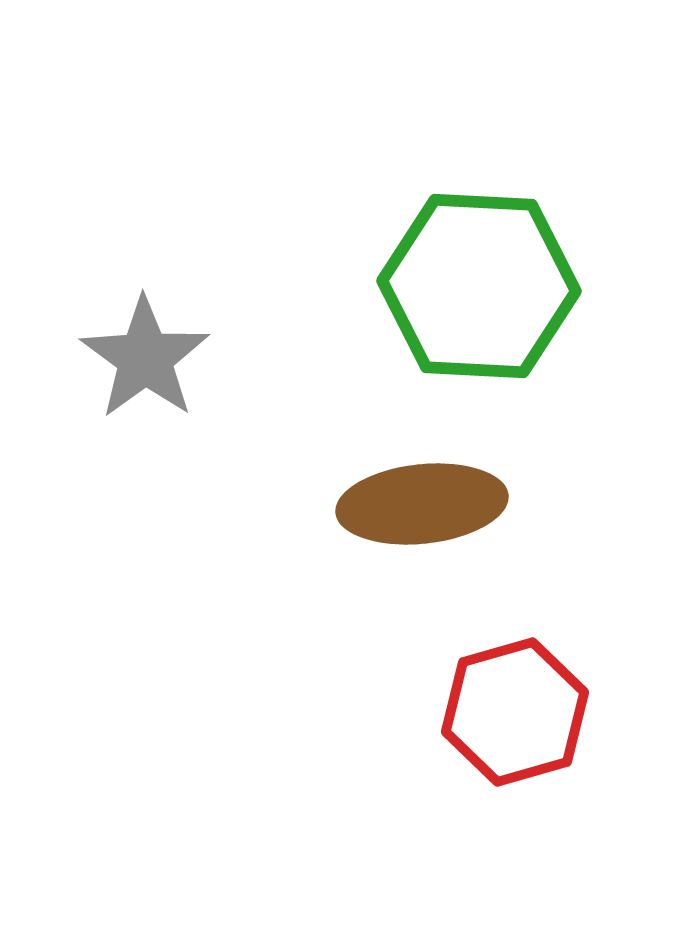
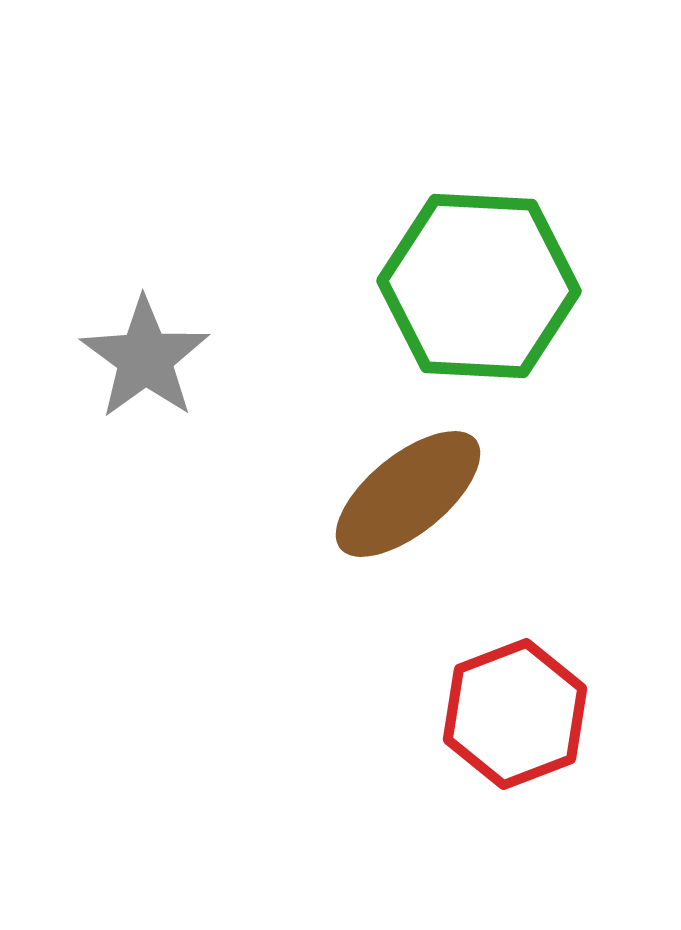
brown ellipse: moved 14 px left, 10 px up; rotated 33 degrees counterclockwise
red hexagon: moved 2 px down; rotated 5 degrees counterclockwise
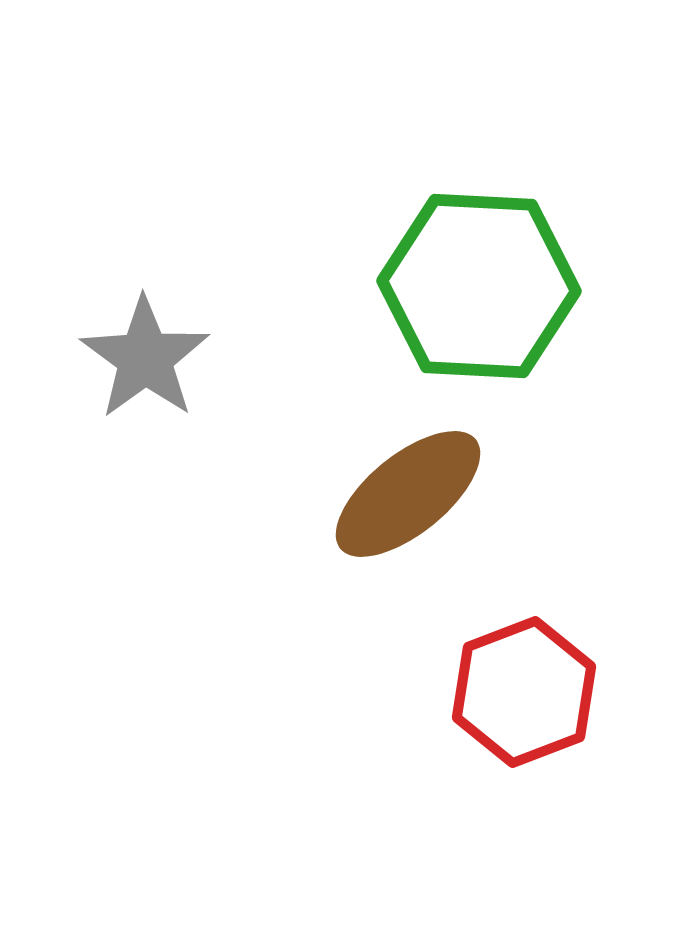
red hexagon: moved 9 px right, 22 px up
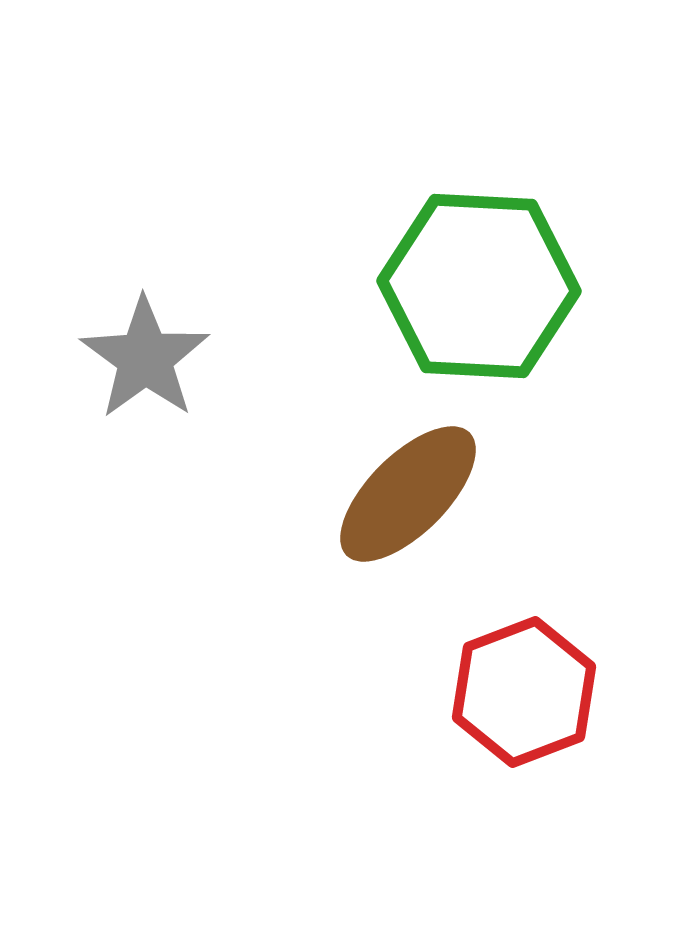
brown ellipse: rotated 6 degrees counterclockwise
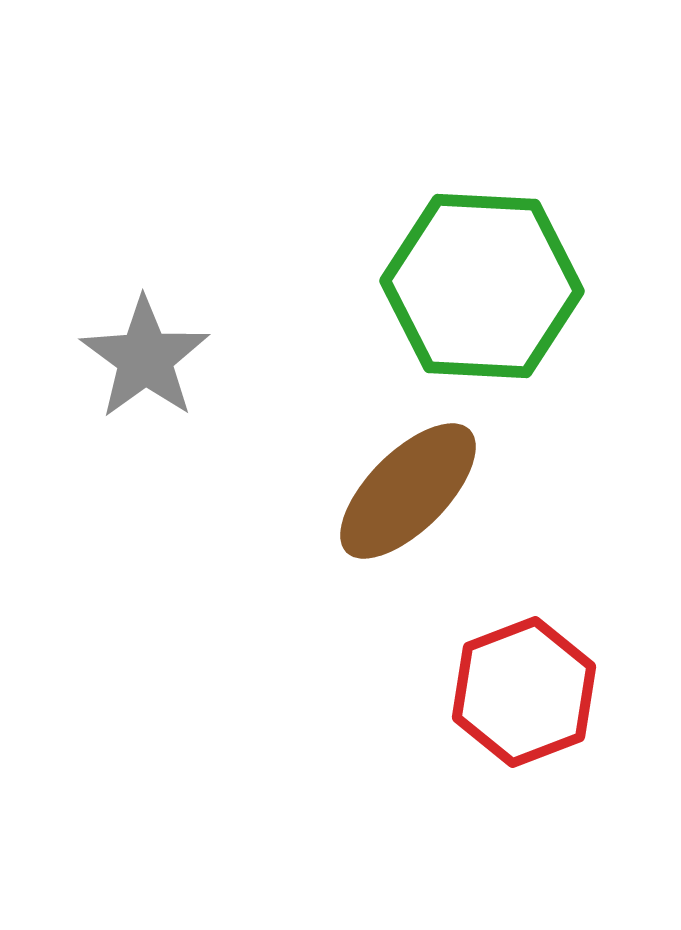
green hexagon: moved 3 px right
brown ellipse: moved 3 px up
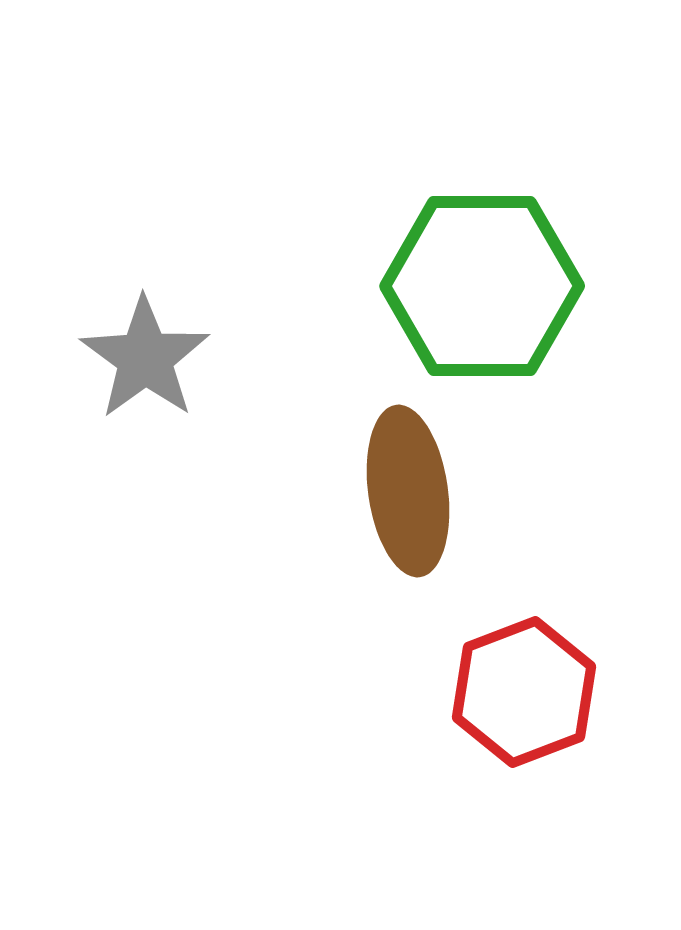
green hexagon: rotated 3 degrees counterclockwise
brown ellipse: rotated 53 degrees counterclockwise
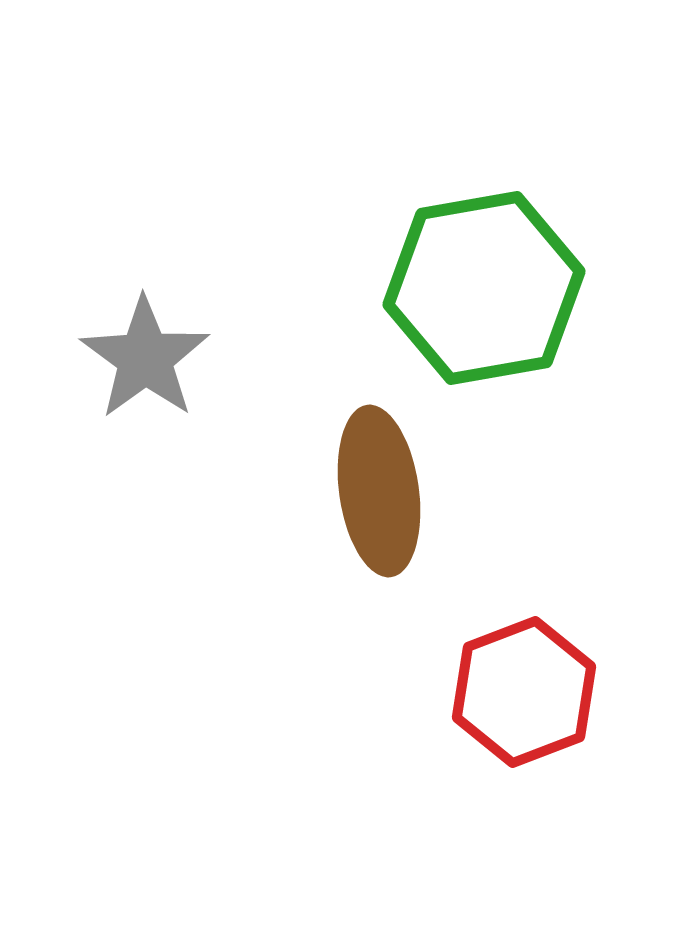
green hexagon: moved 2 px right, 2 px down; rotated 10 degrees counterclockwise
brown ellipse: moved 29 px left
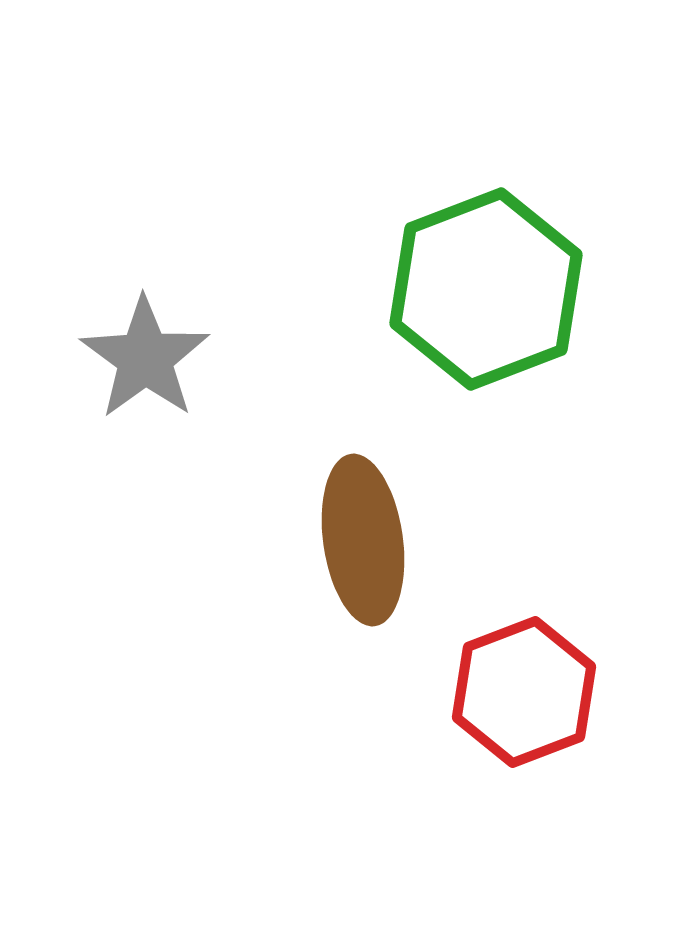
green hexagon: moved 2 px right, 1 px down; rotated 11 degrees counterclockwise
brown ellipse: moved 16 px left, 49 px down
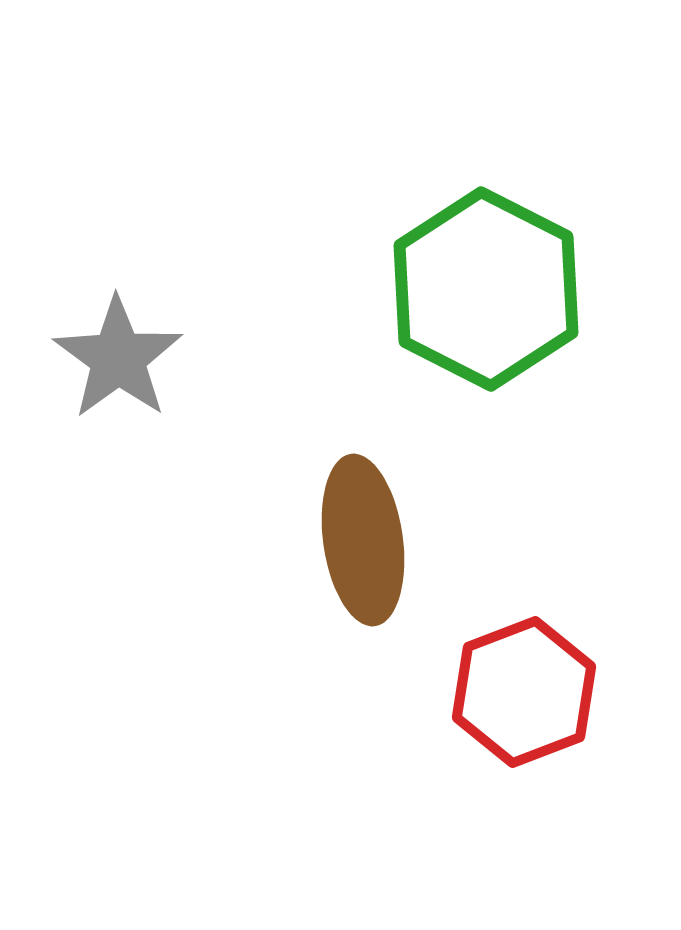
green hexagon: rotated 12 degrees counterclockwise
gray star: moved 27 px left
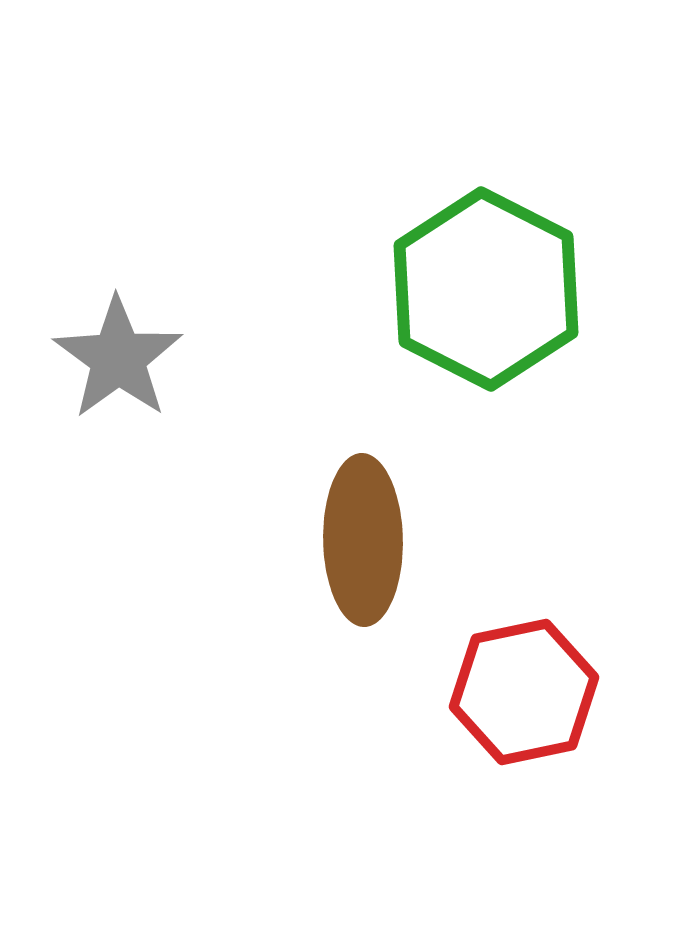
brown ellipse: rotated 7 degrees clockwise
red hexagon: rotated 9 degrees clockwise
